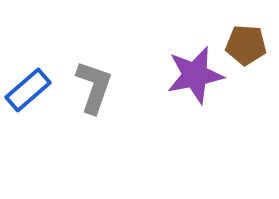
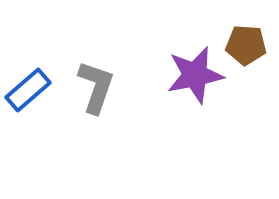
gray L-shape: moved 2 px right
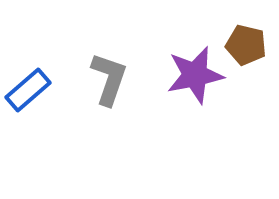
brown pentagon: rotated 9 degrees clockwise
gray L-shape: moved 13 px right, 8 px up
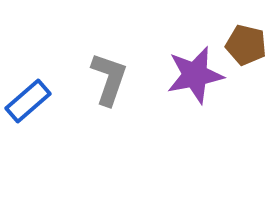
blue rectangle: moved 11 px down
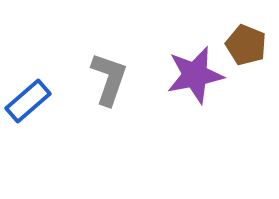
brown pentagon: rotated 9 degrees clockwise
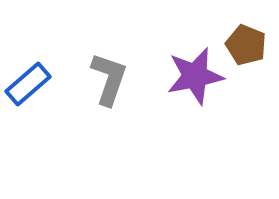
purple star: moved 1 px down
blue rectangle: moved 17 px up
